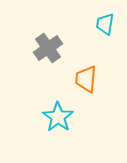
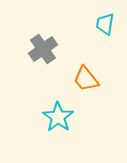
gray cross: moved 5 px left, 1 px down
orange trapezoid: rotated 44 degrees counterclockwise
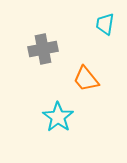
gray cross: rotated 24 degrees clockwise
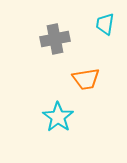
gray cross: moved 12 px right, 10 px up
orange trapezoid: rotated 60 degrees counterclockwise
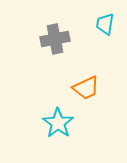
orange trapezoid: moved 9 px down; rotated 16 degrees counterclockwise
cyan star: moved 6 px down
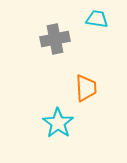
cyan trapezoid: moved 8 px left, 5 px up; rotated 90 degrees clockwise
orange trapezoid: rotated 68 degrees counterclockwise
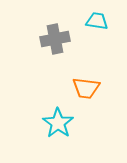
cyan trapezoid: moved 2 px down
orange trapezoid: rotated 100 degrees clockwise
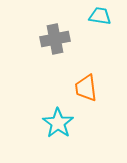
cyan trapezoid: moved 3 px right, 5 px up
orange trapezoid: rotated 76 degrees clockwise
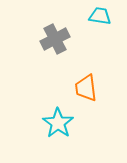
gray cross: rotated 16 degrees counterclockwise
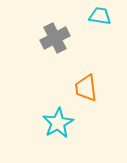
gray cross: moved 1 px up
cyan star: rotated 8 degrees clockwise
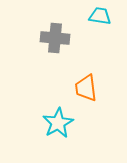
gray cross: rotated 32 degrees clockwise
